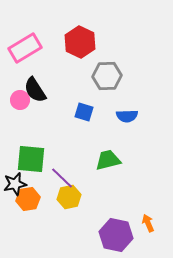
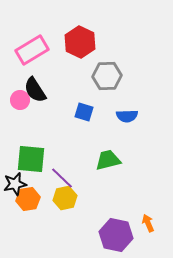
pink rectangle: moved 7 px right, 2 px down
yellow hexagon: moved 4 px left, 1 px down
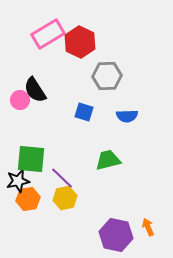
pink rectangle: moved 16 px right, 16 px up
black star: moved 3 px right, 3 px up
orange arrow: moved 4 px down
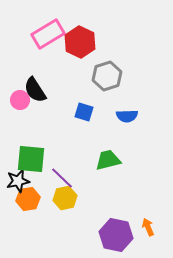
gray hexagon: rotated 16 degrees counterclockwise
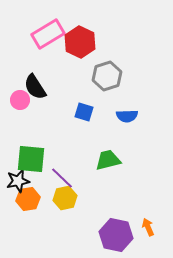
black semicircle: moved 3 px up
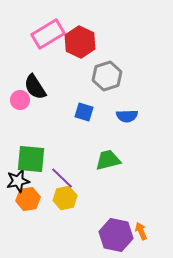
orange arrow: moved 7 px left, 4 px down
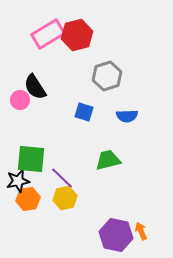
red hexagon: moved 3 px left, 7 px up; rotated 20 degrees clockwise
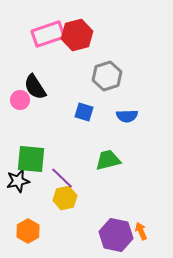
pink rectangle: rotated 12 degrees clockwise
orange hexagon: moved 32 px down; rotated 20 degrees counterclockwise
